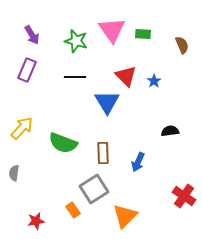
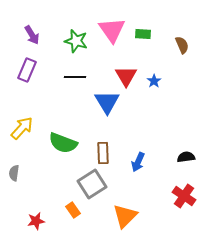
red triangle: rotated 15 degrees clockwise
black semicircle: moved 16 px right, 26 px down
gray square: moved 2 px left, 5 px up
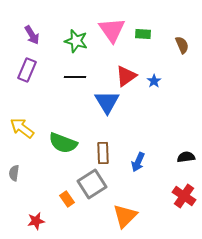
red triangle: rotated 25 degrees clockwise
yellow arrow: rotated 95 degrees counterclockwise
orange rectangle: moved 6 px left, 11 px up
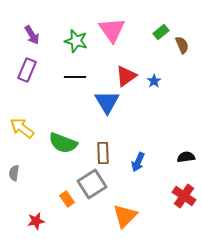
green rectangle: moved 18 px right, 2 px up; rotated 42 degrees counterclockwise
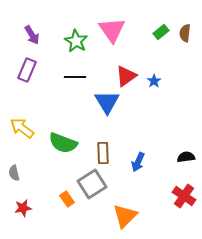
green star: rotated 15 degrees clockwise
brown semicircle: moved 3 px right, 12 px up; rotated 150 degrees counterclockwise
gray semicircle: rotated 21 degrees counterclockwise
red star: moved 13 px left, 13 px up
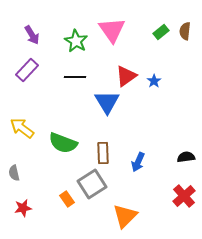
brown semicircle: moved 2 px up
purple rectangle: rotated 20 degrees clockwise
red cross: rotated 15 degrees clockwise
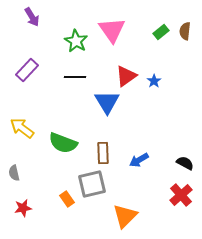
purple arrow: moved 18 px up
black semicircle: moved 1 px left, 6 px down; rotated 36 degrees clockwise
blue arrow: moved 1 px right, 2 px up; rotated 36 degrees clockwise
gray square: rotated 20 degrees clockwise
red cross: moved 3 px left, 1 px up
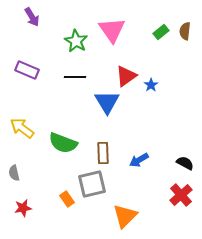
purple rectangle: rotated 70 degrees clockwise
blue star: moved 3 px left, 4 px down
